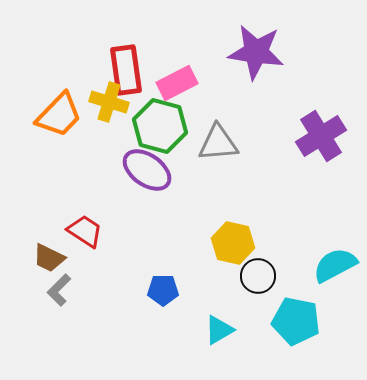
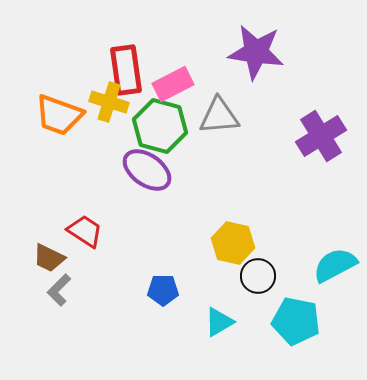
pink rectangle: moved 4 px left, 1 px down
orange trapezoid: rotated 66 degrees clockwise
gray triangle: moved 1 px right, 27 px up
cyan triangle: moved 8 px up
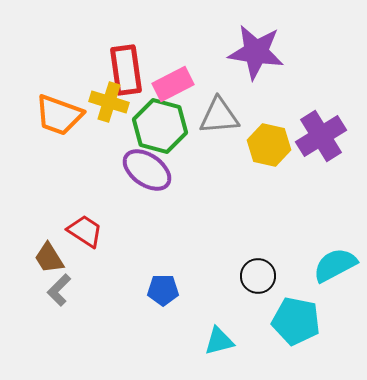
yellow hexagon: moved 36 px right, 98 px up
brown trapezoid: rotated 32 degrees clockwise
cyan triangle: moved 19 px down; rotated 16 degrees clockwise
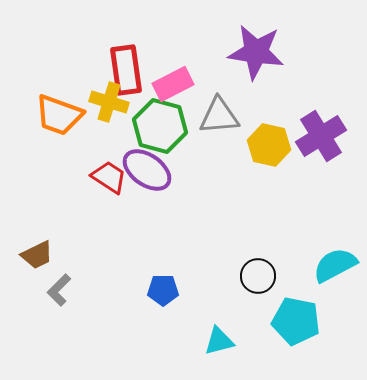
red trapezoid: moved 24 px right, 54 px up
brown trapezoid: moved 12 px left, 3 px up; rotated 84 degrees counterclockwise
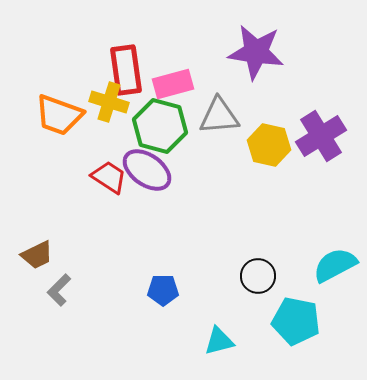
pink rectangle: rotated 12 degrees clockwise
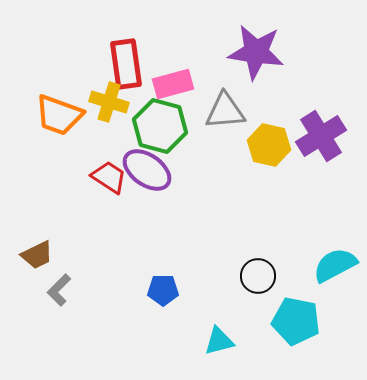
red rectangle: moved 6 px up
gray triangle: moved 6 px right, 5 px up
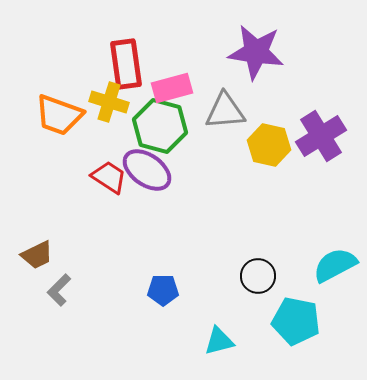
pink rectangle: moved 1 px left, 4 px down
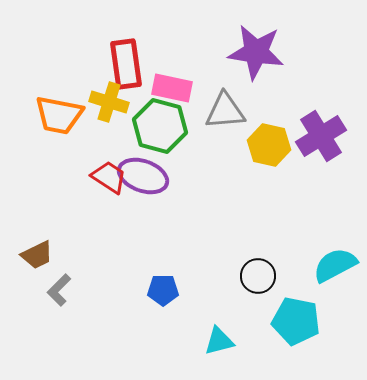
pink rectangle: rotated 27 degrees clockwise
orange trapezoid: rotated 9 degrees counterclockwise
purple ellipse: moved 4 px left, 6 px down; rotated 15 degrees counterclockwise
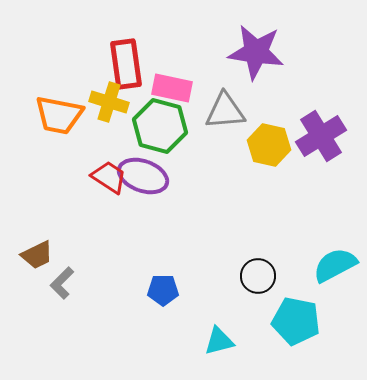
gray L-shape: moved 3 px right, 7 px up
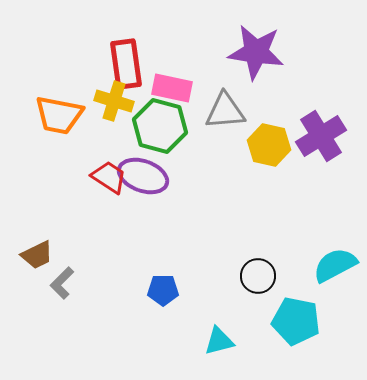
yellow cross: moved 5 px right, 1 px up
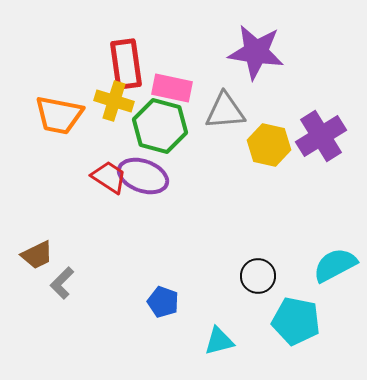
blue pentagon: moved 12 px down; rotated 20 degrees clockwise
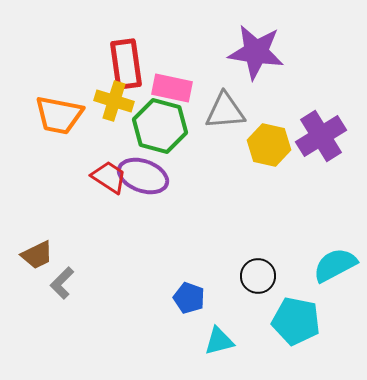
blue pentagon: moved 26 px right, 4 px up
